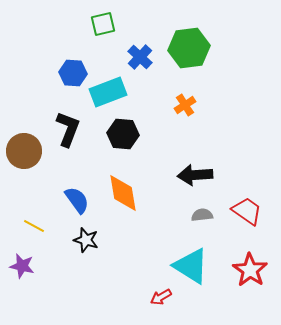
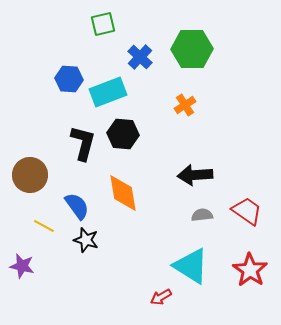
green hexagon: moved 3 px right, 1 px down; rotated 6 degrees clockwise
blue hexagon: moved 4 px left, 6 px down
black L-shape: moved 15 px right, 14 px down; rotated 6 degrees counterclockwise
brown circle: moved 6 px right, 24 px down
blue semicircle: moved 6 px down
yellow line: moved 10 px right
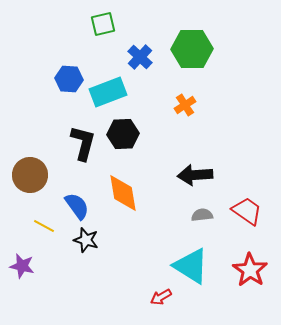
black hexagon: rotated 8 degrees counterclockwise
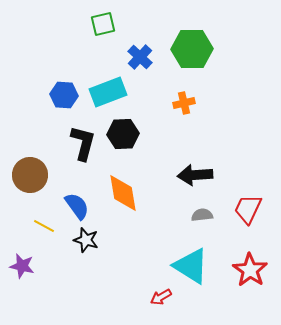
blue hexagon: moved 5 px left, 16 px down
orange cross: moved 1 px left, 2 px up; rotated 20 degrees clockwise
red trapezoid: moved 1 px right, 2 px up; rotated 100 degrees counterclockwise
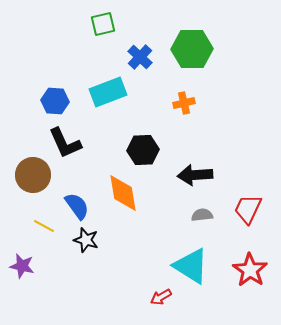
blue hexagon: moved 9 px left, 6 px down
black hexagon: moved 20 px right, 16 px down
black L-shape: moved 18 px left; rotated 141 degrees clockwise
brown circle: moved 3 px right
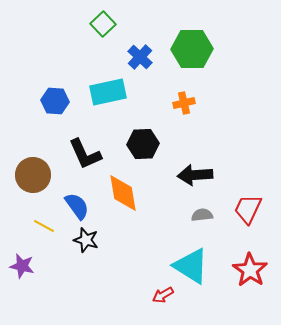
green square: rotated 30 degrees counterclockwise
cyan rectangle: rotated 9 degrees clockwise
black L-shape: moved 20 px right, 11 px down
black hexagon: moved 6 px up
red arrow: moved 2 px right, 2 px up
